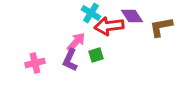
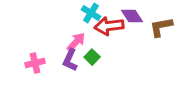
green square: moved 4 px left, 2 px down; rotated 28 degrees counterclockwise
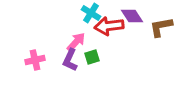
green square: rotated 28 degrees clockwise
pink cross: moved 3 px up
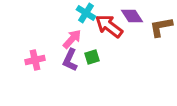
cyan cross: moved 5 px left
red arrow: rotated 44 degrees clockwise
pink arrow: moved 4 px left, 3 px up
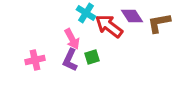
brown L-shape: moved 2 px left, 4 px up
pink arrow: rotated 110 degrees clockwise
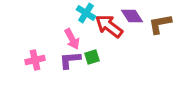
brown L-shape: moved 1 px right, 1 px down
purple L-shape: rotated 60 degrees clockwise
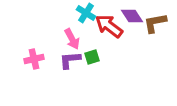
brown L-shape: moved 5 px left, 1 px up
pink cross: moved 1 px left, 1 px up
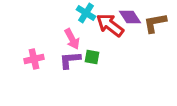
purple diamond: moved 2 px left, 1 px down
red arrow: moved 1 px right, 1 px up
green square: rotated 28 degrees clockwise
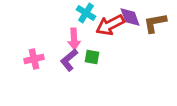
purple diamond: rotated 15 degrees clockwise
red arrow: rotated 64 degrees counterclockwise
pink arrow: moved 2 px right; rotated 25 degrees clockwise
purple L-shape: moved 1 px left; rotated 35 degrees counterclockwise
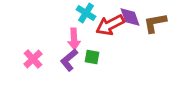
pink cross: moved 1 px left; rotated 30 degrees counterclockwise
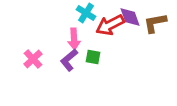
green square: moved 1 px right
